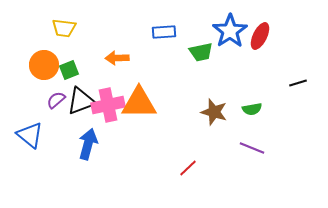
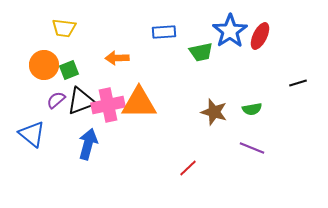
blue triangle: moved 2 px right, 1 px up
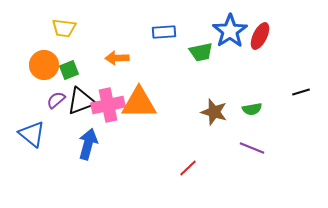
black line: moved 3 px right, 9 px down
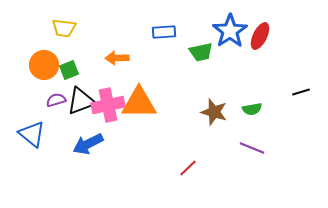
purple semicircle: rotated 24 degrees clockwise
blue arrow: rotated 132 degrees counterclockwise
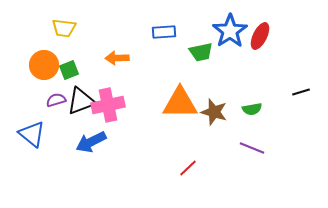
orange triangle: moved 41 px right
blue arrow: moved 3 px right, 2 px up
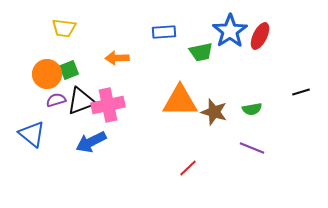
orange circle: moved 3 px right, 9 px down
orange triangle: moved 2 px up
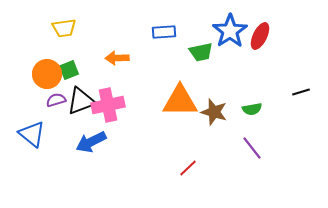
yellow trapezoid: rotated 15 degrees counterclockwise
purple line: rotated 30 degrees clockwise
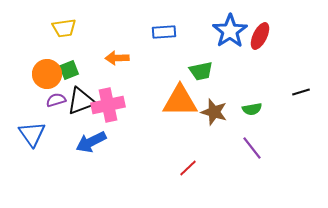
green trapezoid: moved 19 px down
blue triangle: rotated 16 degrees clockwise
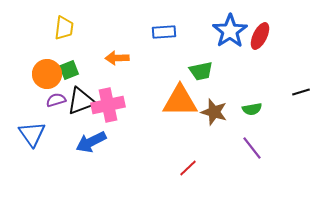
yellow trapezoid: rotated 75 degrees counterclockwise
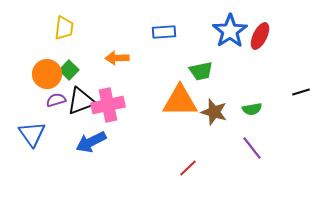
green square: rotated 24 degrees counterclockwise
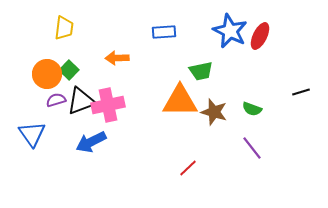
blue star: rotated 12 degrees counterclockwise
green semicircle: rotated 30 degrees clockwise
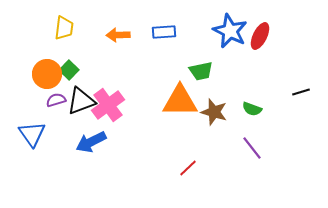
orange arrow: moved 1 px right, 23 px up
pink cross: rotated 24 degrees counterclockwise
